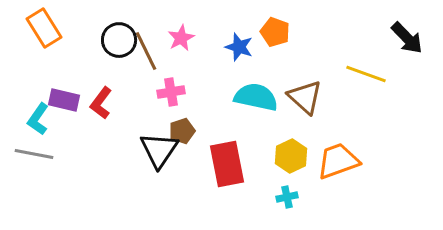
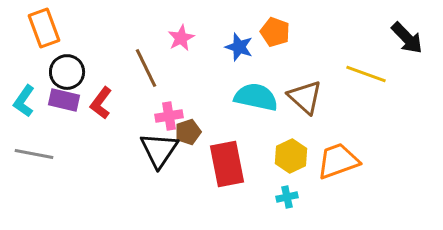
orange rectangle: rotated 12 degrees clockwise
black circle: moved 52 px left, 32 px down
brown line: moved 17 px down
pink cross: moved 2 px left, 24 px down
cyan L-shape: moved 14 px left, 18 px up
brown pentagon: moved 6 px right, 1 px down
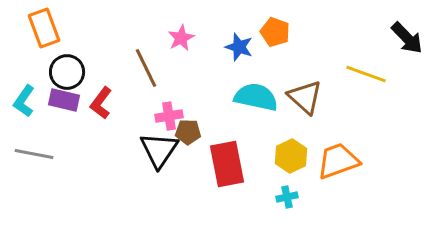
brown pentagon: rotated 20 degrees clockwise
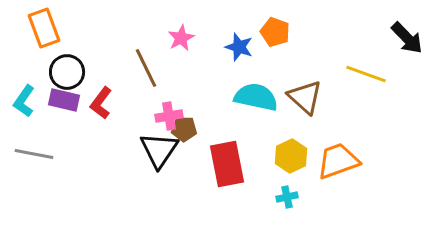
brown pentagon: moved 4 px left, 3 px up
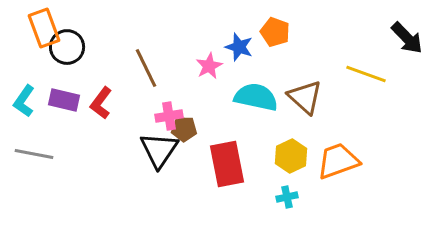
pink star: moved 28 px right, 28 px down
black circle: moved 25 px up
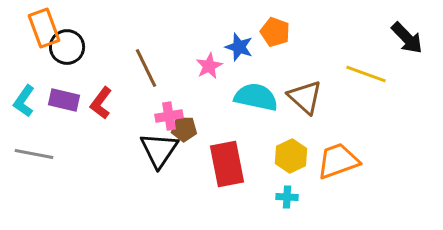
cyan cross: rotated 15 degrees clockwise
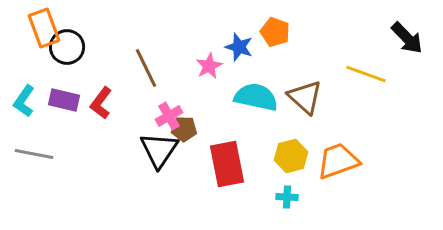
pink cross: rotated 20 degrees counterclockwise
yellow hexagon: rotated 12 degrees clockwise
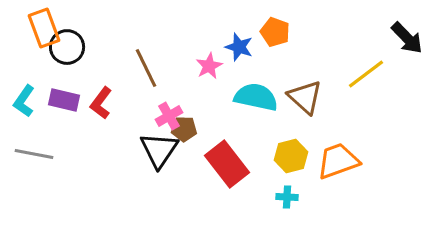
yellow line: rotated 57 degrees counterclockwise
red rectangle: rotated 27 degrees counterclockwise
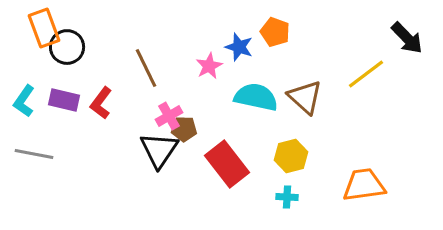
orange trapezoid: moved 26 px right, 24 px down; rotated 12 degrees clockwise
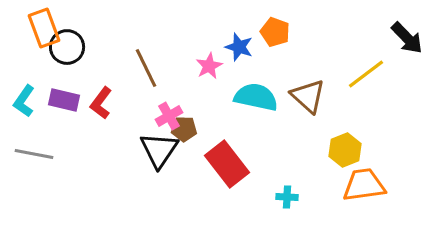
brown triangle: moved 3 px right, 1 px up
yellow hexagon: moved 54 px right, 6 px up; rotated 8 degrees counterclockwise
